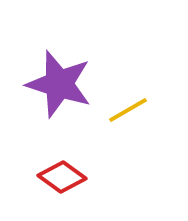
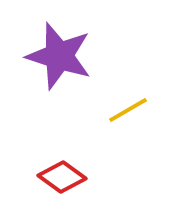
purple star: moved 28 px up
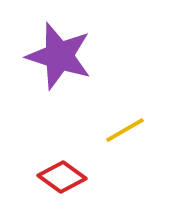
yellow line: moved 3 px left, 20 px down
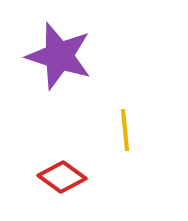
yellow line: rotated 66 degrees counterclockwise
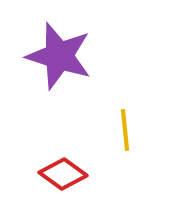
red diamond: moved 1 px right, 3 px up
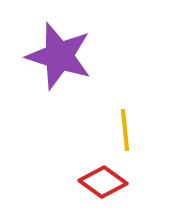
red diamond: moved 40 px right, 8 px down
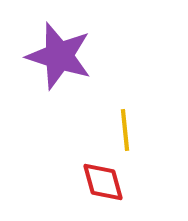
red diamond: rotated 39 degrees clockwise
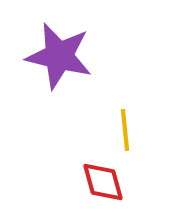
purple star: rotated 4 degrees counterclockwise
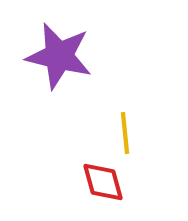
yellow line: moved 3 px down
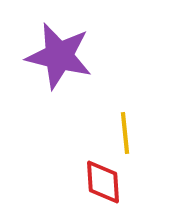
red diamond: rotated 12 degrees clockwise
